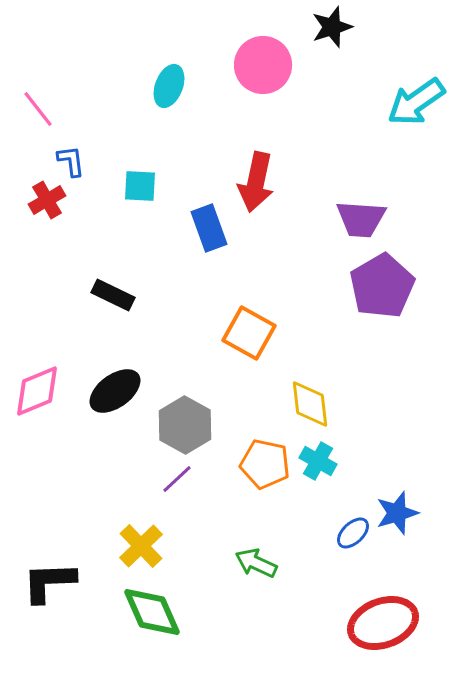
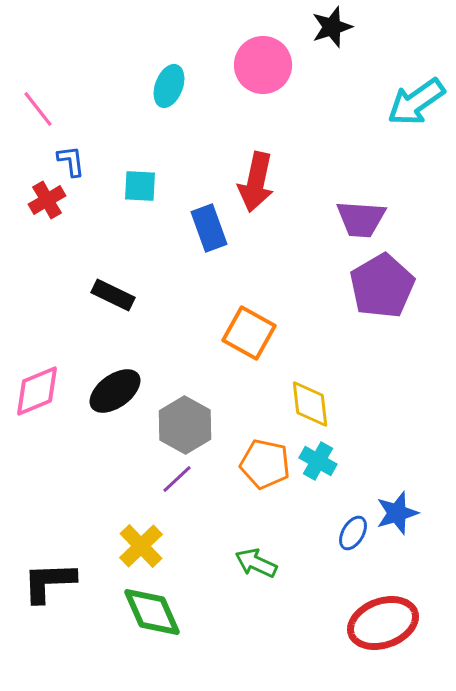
blue ellipse: rotated 16 degrees counterclockwise
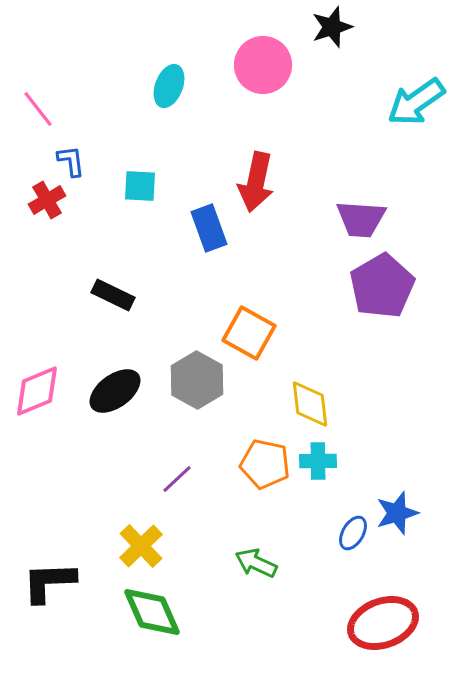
gray hexagon: moved 12 px right, 45 px up
cyan cross: rotated 30 degrees counterclockwise
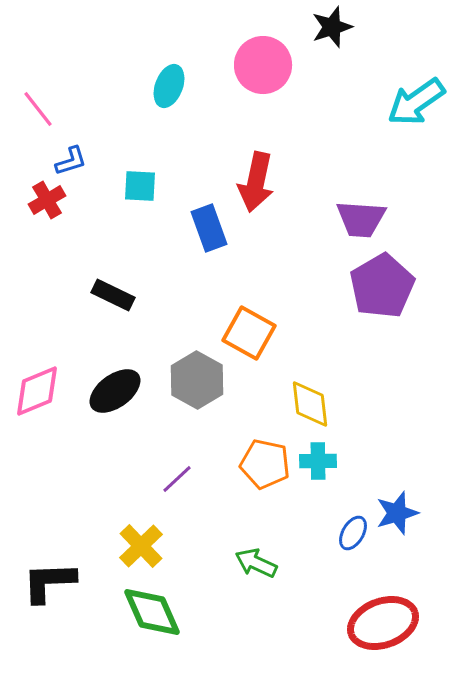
blue L-shape: rotated 80 degrees clockwise
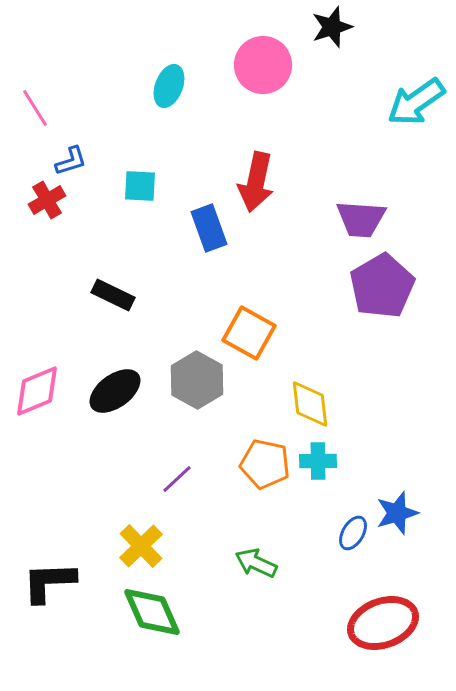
pink line: moved 3 px left, 1 px up; rotated 6 degrees clockwise
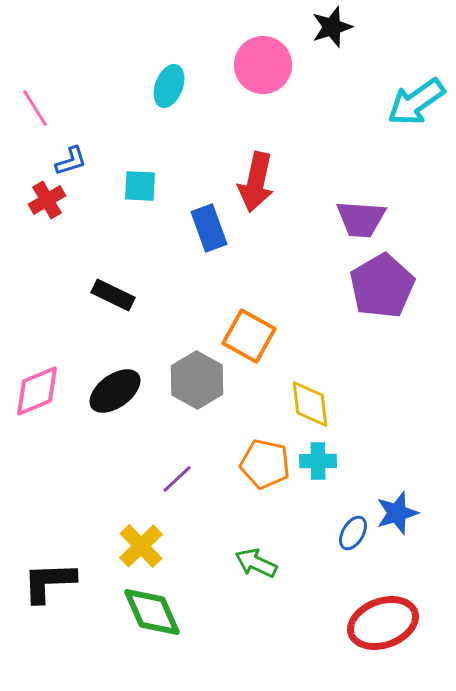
orange square: moved 3 px down
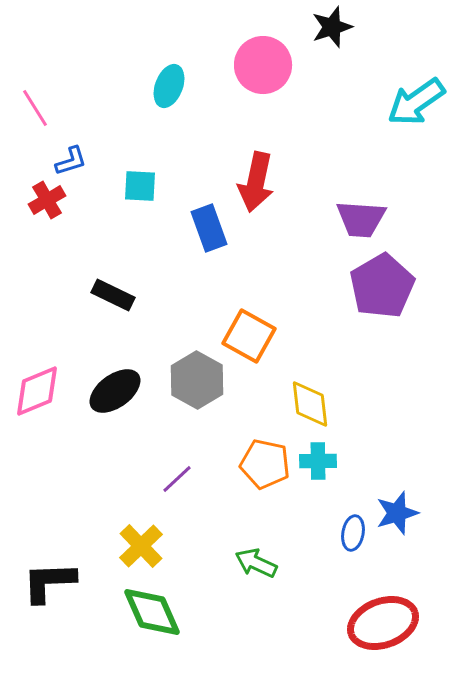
blue ellipse: rotated 20 degrees counterclockwise
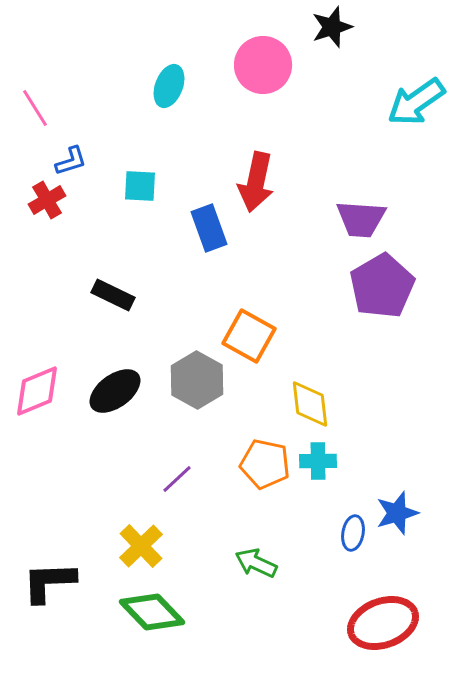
green diamond: rotated 20 degrees counterclockwise
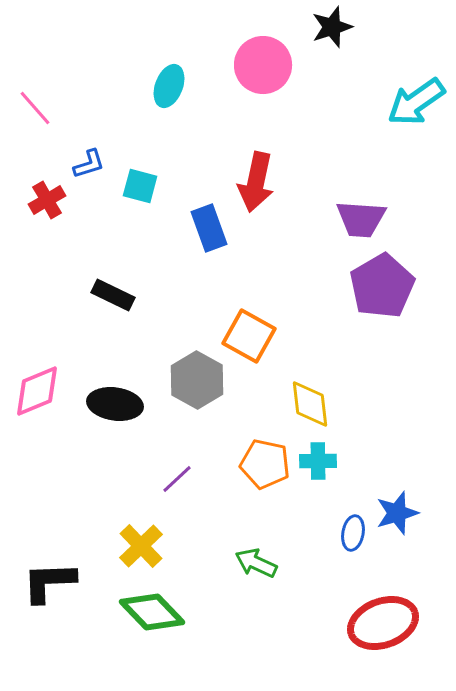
pink line: rotated 9 degrees counterclockwise
blue L-shape: moved 18 px right, 3 px down
cyan square: rotated 12 degrees clockwise
black ellipse: moved 13 px down; rotated 44 degrees clockwise
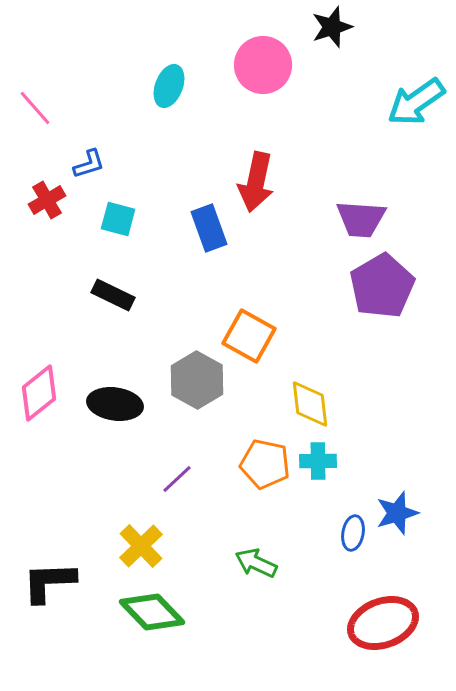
cyan square: moved 22 px left, 33 px down
pink diamond: moved 2 px right, 2 px down; rotated 16 degrees counterclockwise
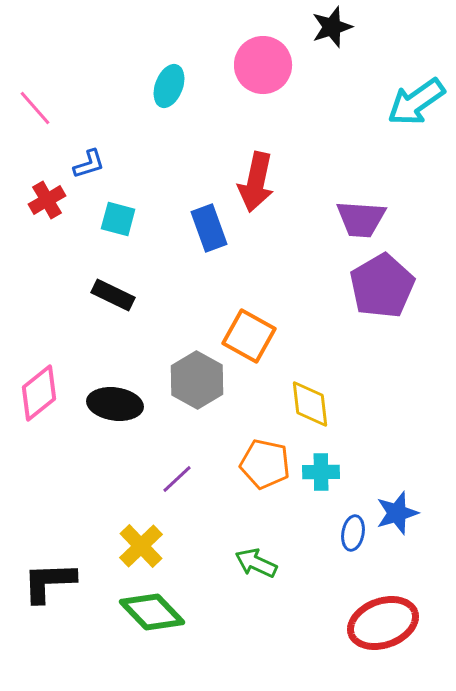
cyan cross: moved 3 px right, 11 px down
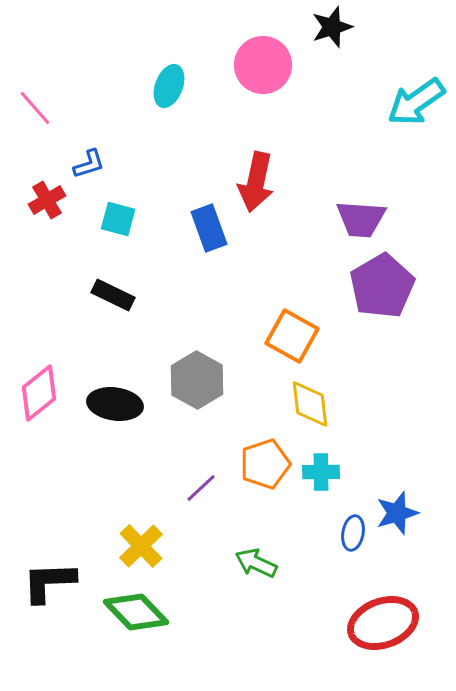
orange square: moved 43 px right
orange pentagon: rotated 30 degrees counterclockwise
purple line: moved 24 px right, 9 px down
green diamond: moved 16 px left
